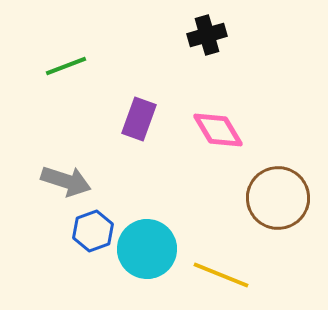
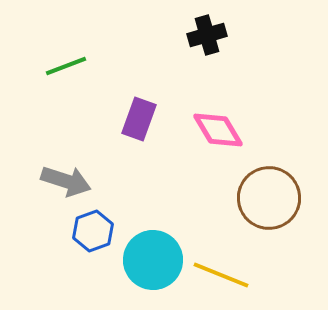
brown circle: moved 9 px left
cyan circle: moved 6 px right, 11 px down
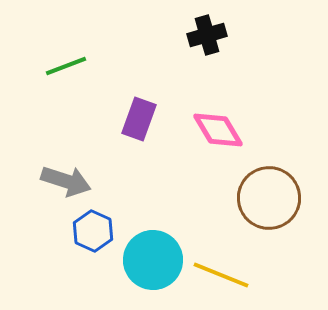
blue hexagon: rotated 15 degrees counterclockwise
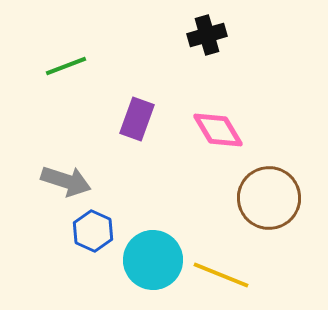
purple rectangle: moved 2 px left
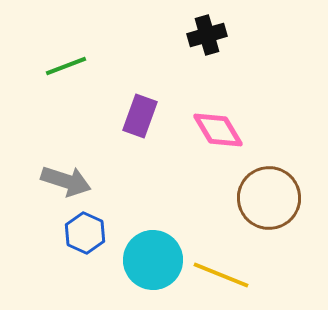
purple rectangle: moved 3 px right, 3 px up
blue hexagon: moved 8 px left, 2 px down
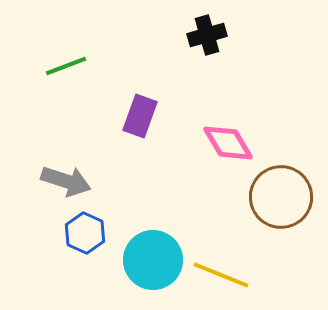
pink diamond: moved 10 px right, 13 px down
brown circle: moved 12 px right, 1 px up
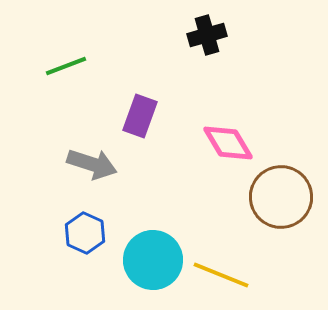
gray arrow: moved 26 px right, 17 px up
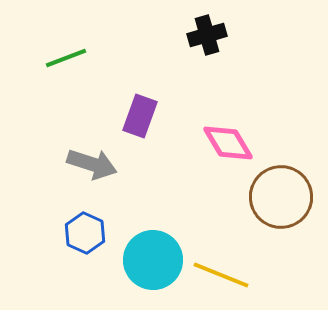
green line: moved 8 px up
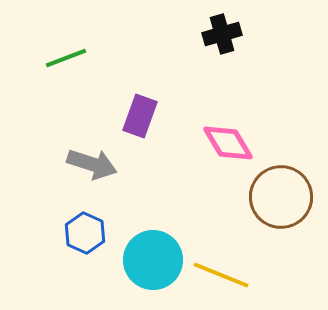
black cross: moved 15 px right, 1 px up
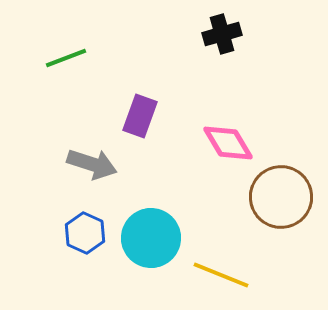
cyan circle: moved 2 px left, 22 px up
